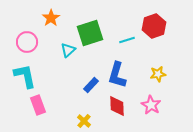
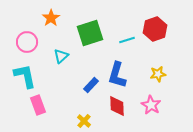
red hexagon: moved 1 px right, 3 px down
cyan triangle: moved 7 px left, 6 px down
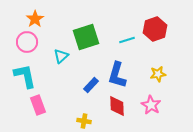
orange star: moved 16 px left, 1 px down
green square: moved 4 px left, 4 px down
yellow cross: rotated 32 degrees counterclockwise
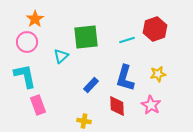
green square: rotated 12 degrees clockwise
blue L-shape: moved 8 px right, 3 px down
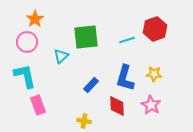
yellow star: moved 4 px left; rotated 14 degrees clockwise
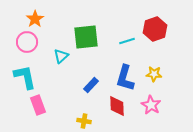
cyan line: moved 1 px down
cyan L-shape: moved 1 px down
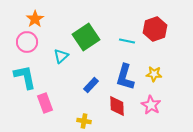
green square: rotated 28 degrees counterclockwise
cyan line: rotated 28 degrees clockwise
blue L-shape: moved 1 px up
pink rectangle: moved 7 px right, 2 px up
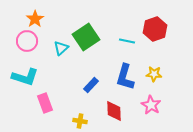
pink circle: moved 1 px up
cyan triangle: moved 8 px up
cyan L-shape: rotated 120 degrees clockwise
red diamond: moved 3 px left, 5 px down
yellow cross: moved 4 px left
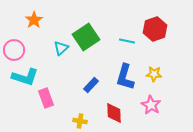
orange star: moved 1 px left, 1 px down
pink circle: moved 13 px left, 9 px down
pink rectangle: moved 1 px right, 5 px up
red diamond: moved 2 px down
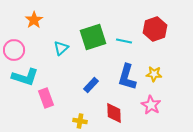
green square: moved 7 px right; rotated 16 degrees clockwise
cyan line: moved 3 px left
blue L-shape: moved 2 px right
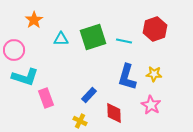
cyan triangle: moved 9 px up; rotated 42 degrees clockwise
blue rectangle: moved 2 px left, 10 px down
yellow cross: rotated 16 degrees clockwise
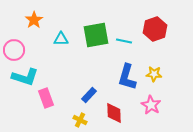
green square: moved 3 px right, 2 px up; rotated 8 degrees clockwise
yellow cross: moved 1 px up
